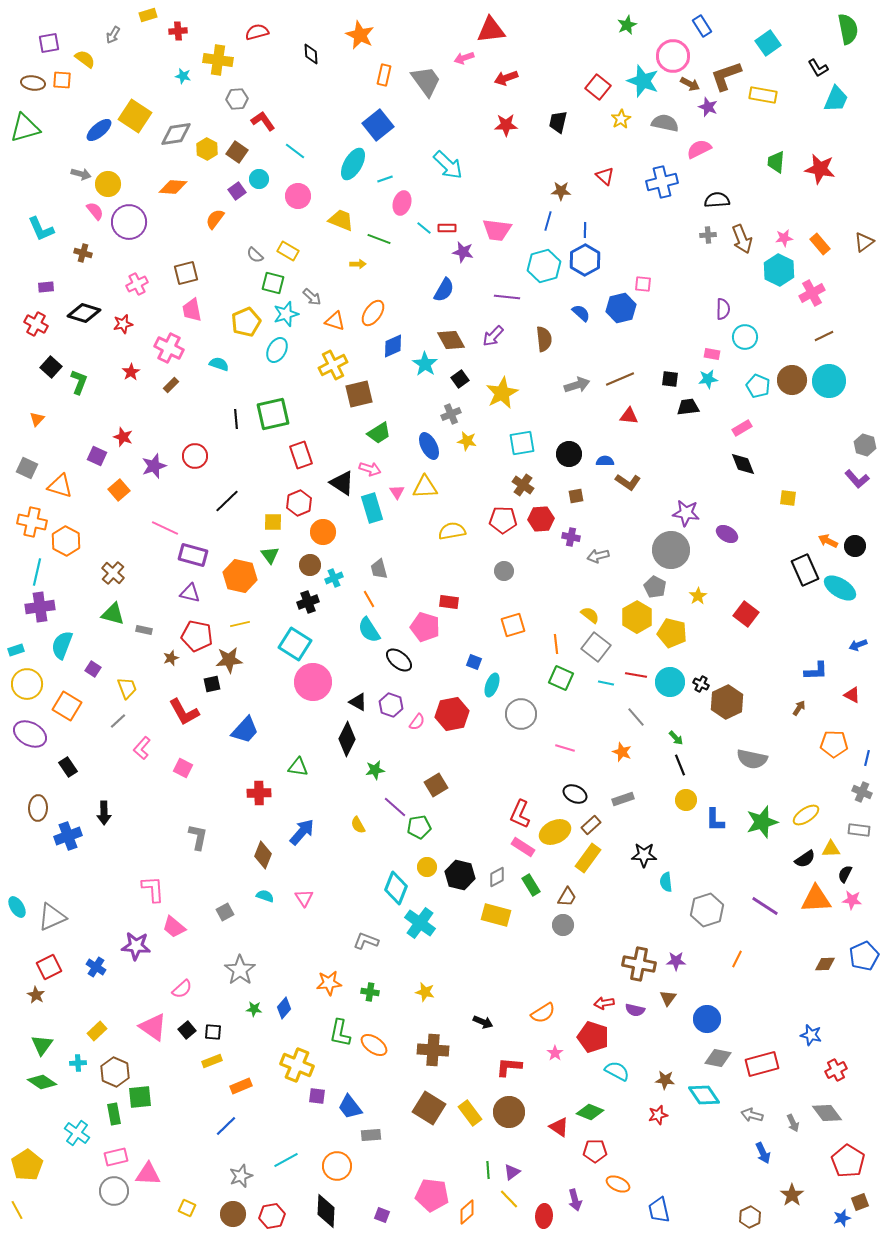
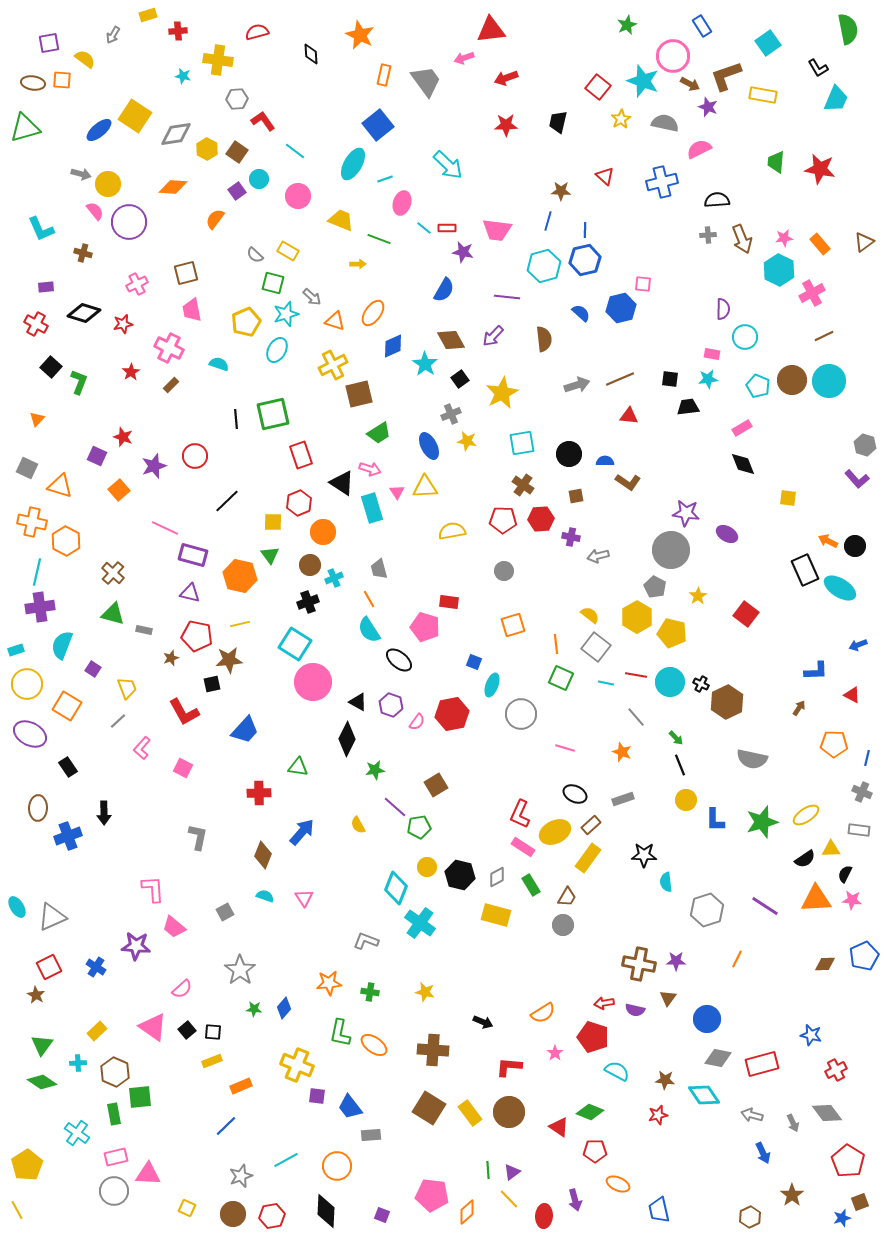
blue hexagon at (585, 260): rotated 16 degrees clockwise
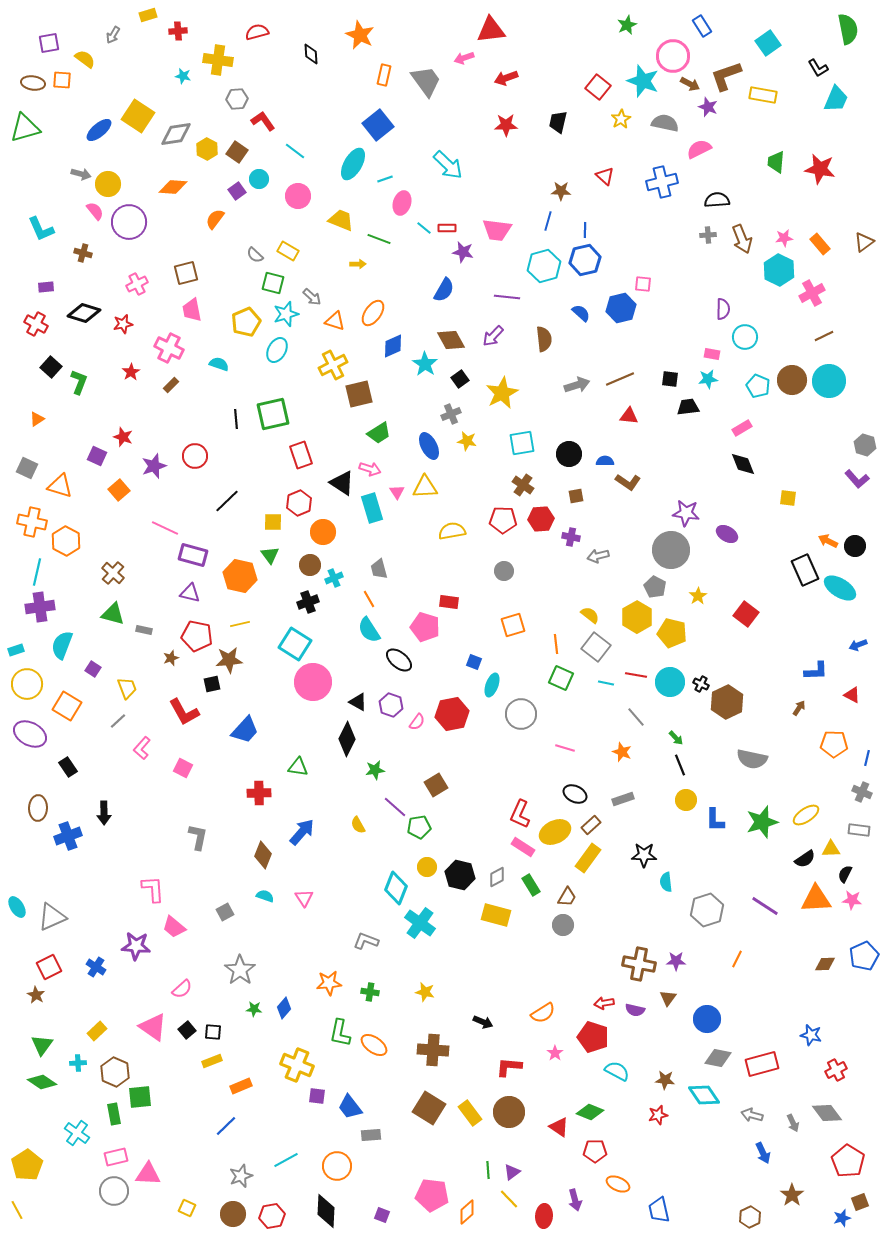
yellow square at (135, 116): moved 3 px right
orange triangle at (37, 419): rotated 14 degrees clockwise
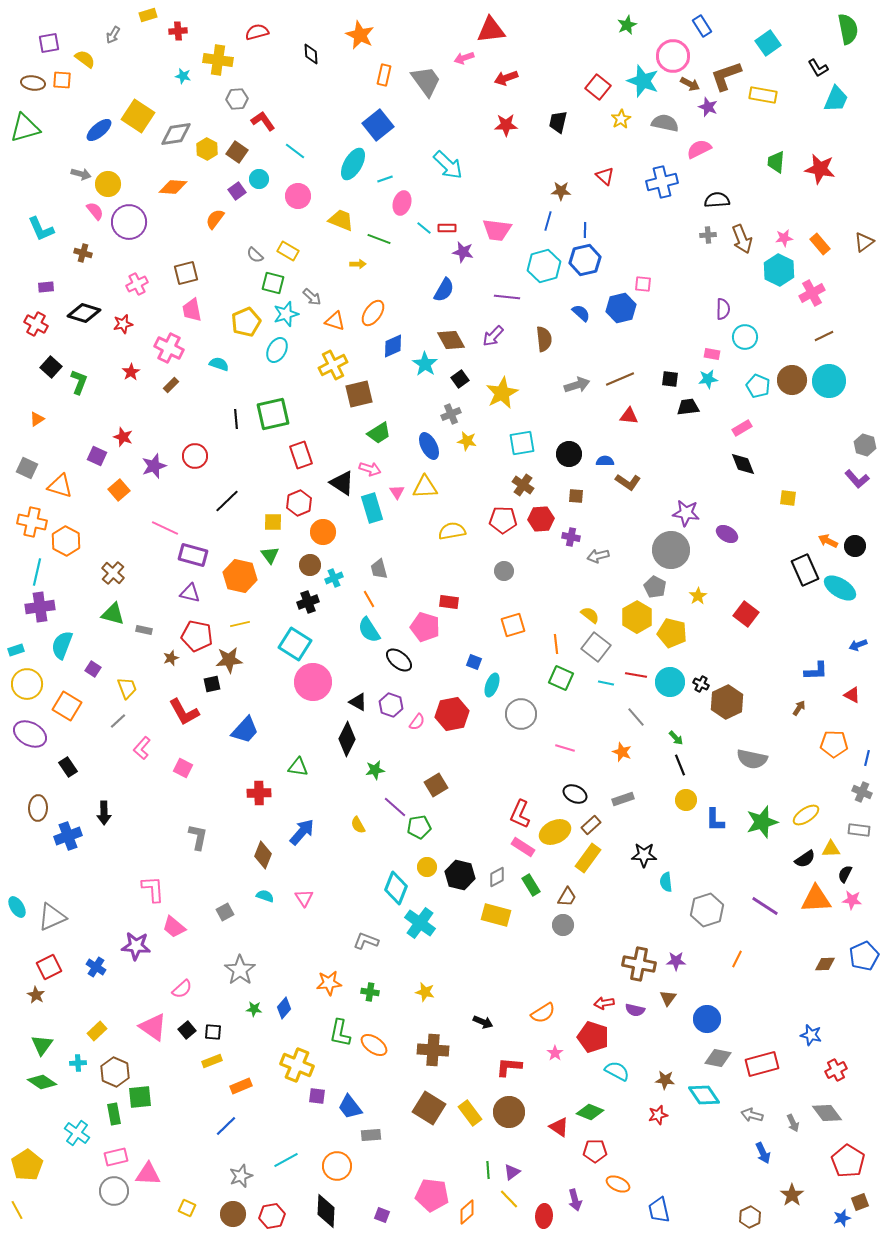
brown square at (576, 496): rotated 14 degrees clockwise
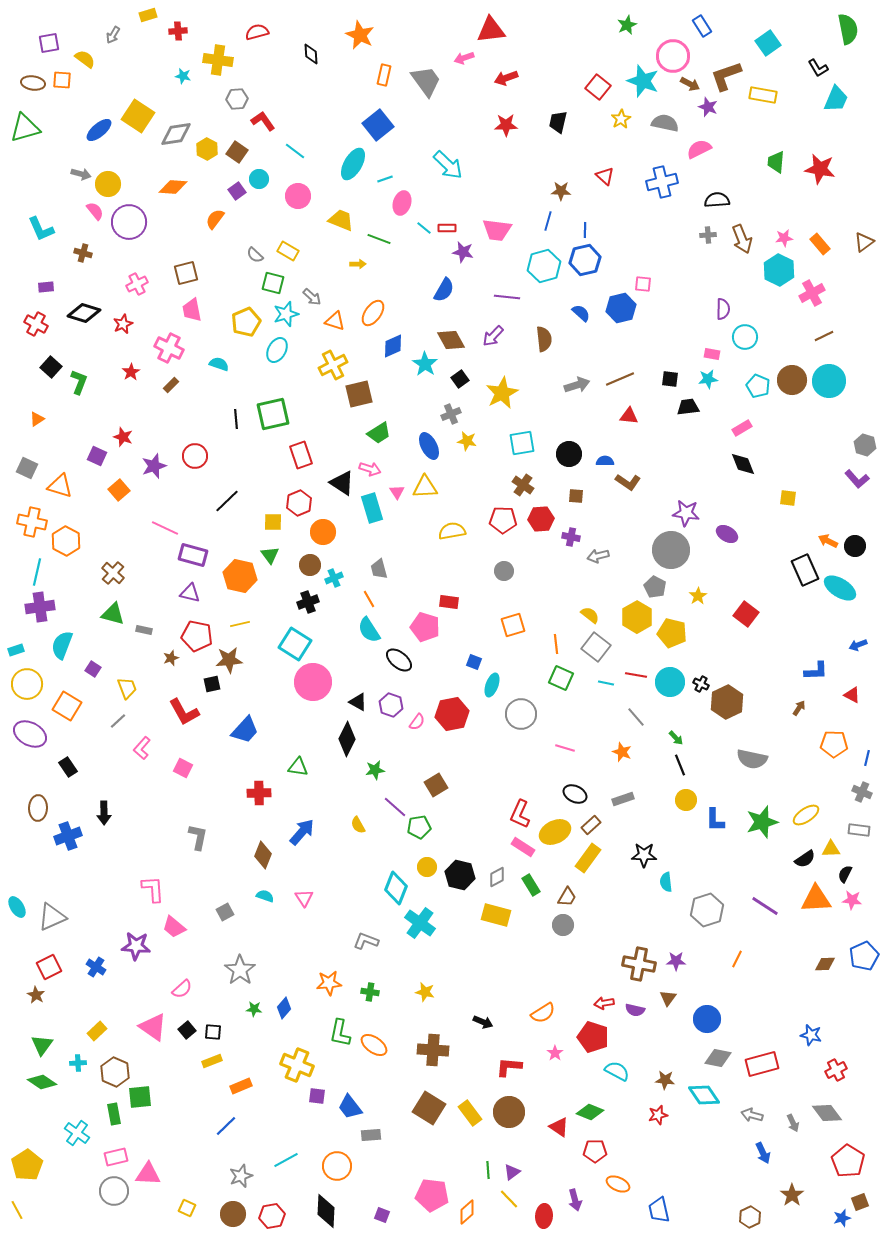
red star at (123, 324): rotated 12 degrees counterclockwise
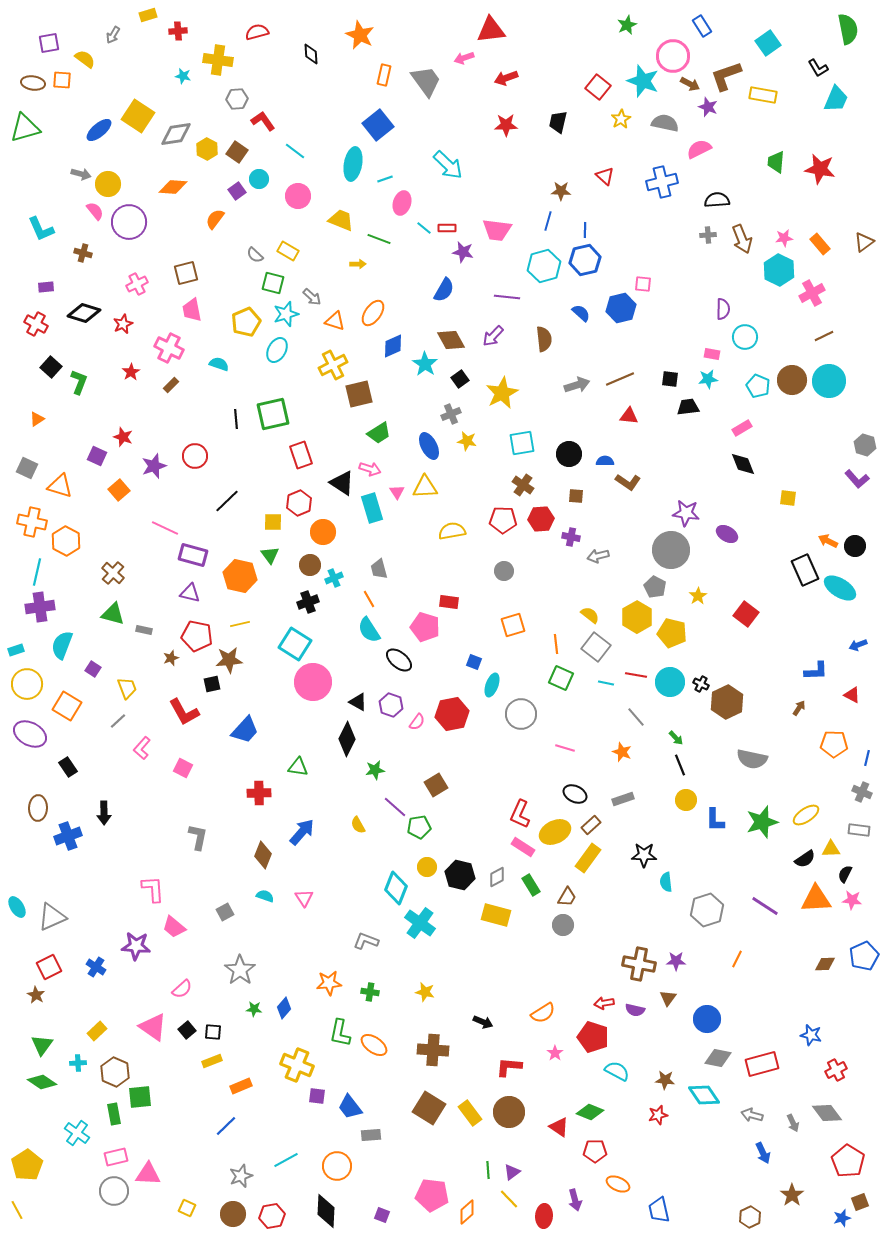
cyan ellipse at (353, 164): rotated 20 degrees counterclockwise
